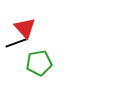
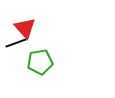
green pentagon: moved 1 px right, 1 px up
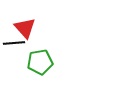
black line: moved 2 px left; rotated 15 degrees clockwise
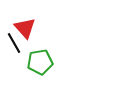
black line: rotated 65 degrees clockwise
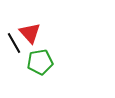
red triangle: moved 5 px right, 5 px down
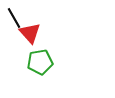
black line: moved 25 px up
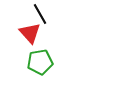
black line: moved 26 px right, 4 px up
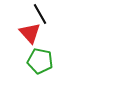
green pentagon: moved 1 px up; rotated 20 degrees clockwise
